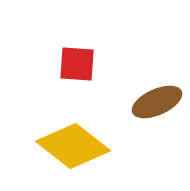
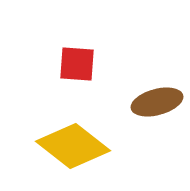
brown ellipse: rotated 9 degrees clockwise
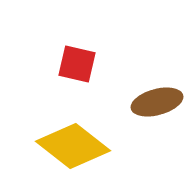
red square: rotated 9 degrees clockwise
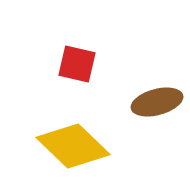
yellow diamond: rotated 6 degrees clockwise
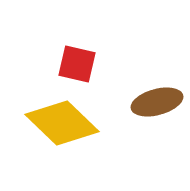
yellow diamond: moved 11 px left, 23 px up
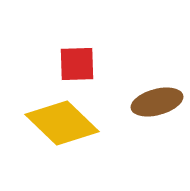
red square: rotated 15 degrees counterclockwise
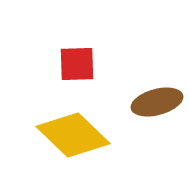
yellow diamond: moved 11 px right, 12 px down
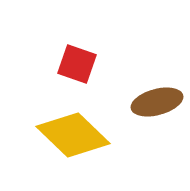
red square: rotated 21 degrees clockwise
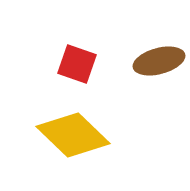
brown ellipse: moved 2 px right, 41 px up
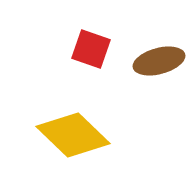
red square: moved 14 px right, 15 px up
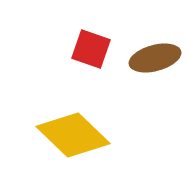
brown ellipse: moved 4 px left, 3 px up
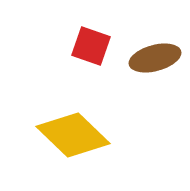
red square: moved 3 px up
